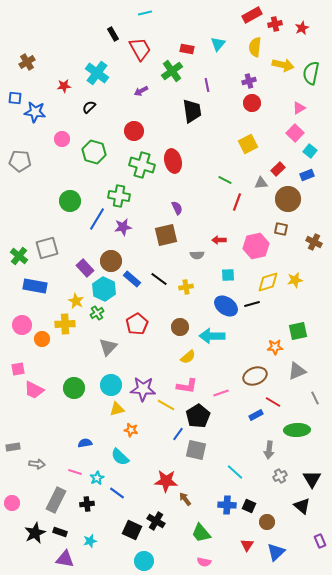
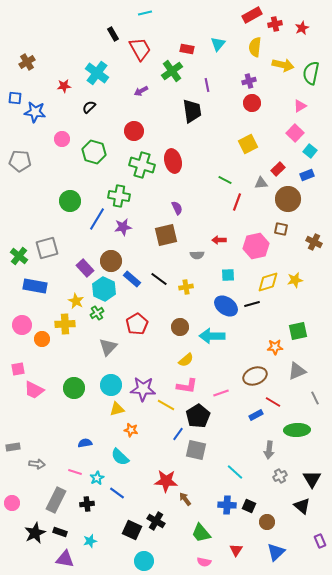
pink triangle at (299, 108): moved 1 px right, 2 px up
yellow semicircle at (188, 357): moved 2 px left, 3 px down
red triangle at (247, 545): moved 11 px left, 5 px down
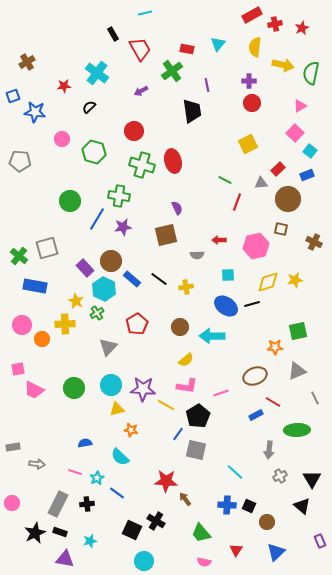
purple cross at (249, 81): rotated 16 degrees clockwise
blue square at (15, 98): moved 2 px left, 2 px up; rotated 24 degrees counterclockwise
gray rectangle at (56, 500): moved 2 px right, 4 px down
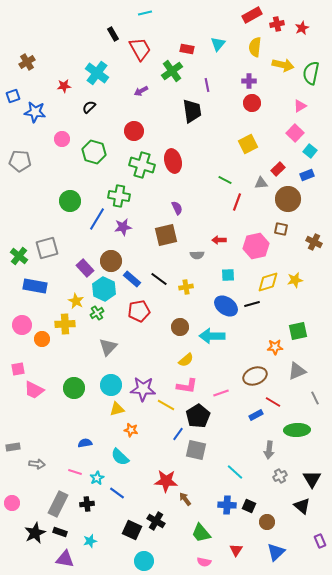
red cross at (275, 24): moved 2 px right
red pentagon at (137, 324): moved 2 px right, 13 px up; rotated 20 degrees clockwise
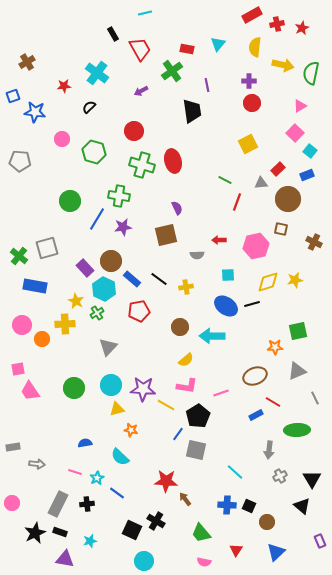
pink trapezoid at (34, 390): moved 4 px left, 1 px down; rotated 30 degrees clockwise
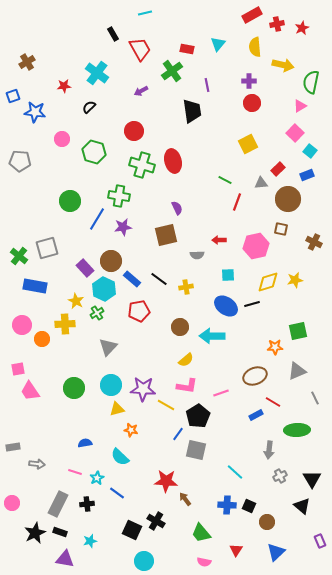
yellow semicircle at (255, 47): rotated 12 degrees counterclockwise
green semicircle at (311, 73): moved 9 px down
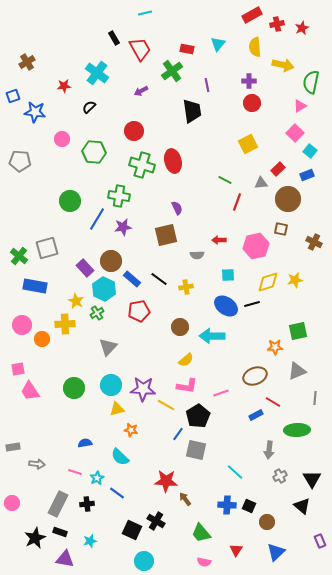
black rectangle at (113, 34): moved 1 px right, 4 px down
green hexagon at (94, 152): rotated 10 degrees counterclockwise
gray line at (315, 398): rotated 32 degrees clockwise
black star at (35, 533): moved 5 px down
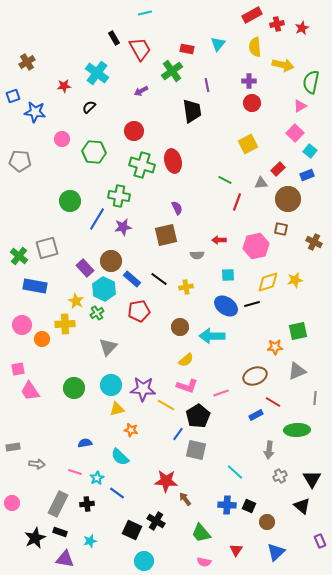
pink L-shape at (187, 386): rotated 10 degrees clockwise
